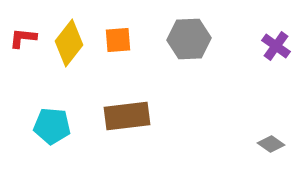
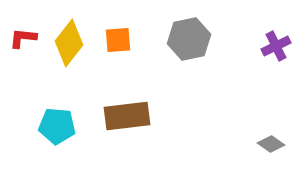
gray hexagon: rotated 9 degrees counterclockwise
purple cross: rotated 28 degrees clockwise
cyan pentagon: moved 5 px right
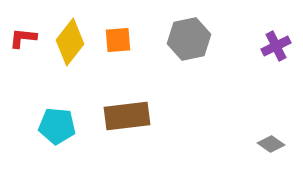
yellow diamond: moved 1 px right, 1 px up
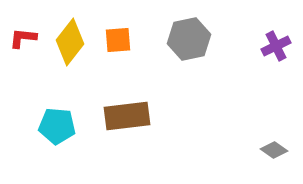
gray diamond: moved 3 px right, 6 px down
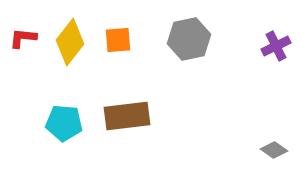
cyan pentagon: moved 7 px right, 3 px up
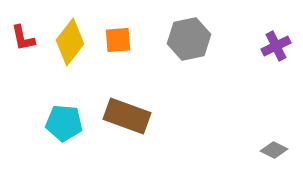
red L-shape: rotated 108 degrees counterclockwise
brown rectangle: rotated 27 degrees clockwise
gray diamond: rotated 8 degrees counterclockwise
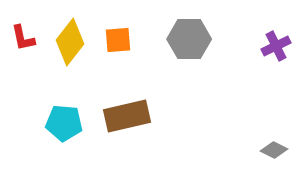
gray hexagon: rotated 12 degrees clockwise
brown rectangle: rotated 33 degrees counterclockwise
